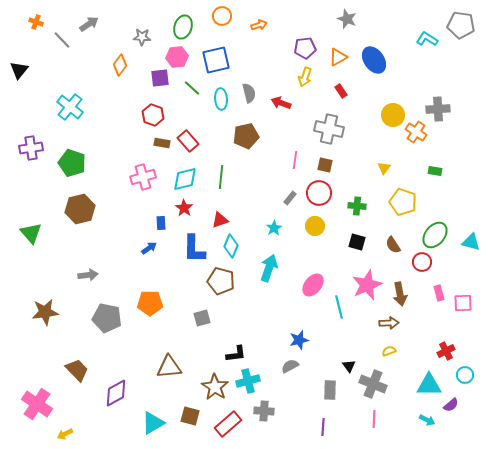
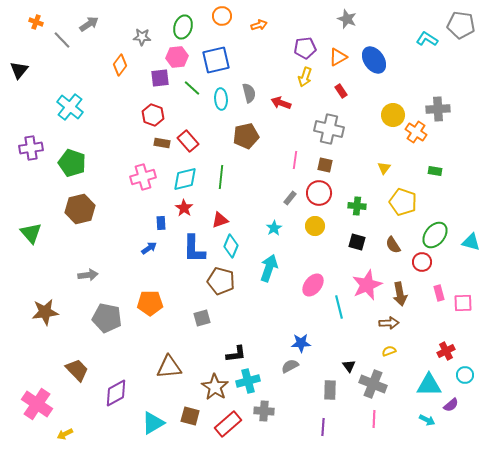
blue star at (299, 340): moved 2 px right, 3 px down; rotated 12 degrees clockwise
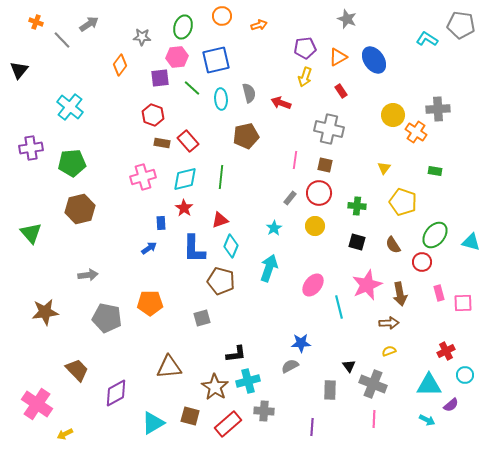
green pentagon at (72, 163): rotated 24 degrees counterclockwise
purple line at (323, 427): moved 11 px left
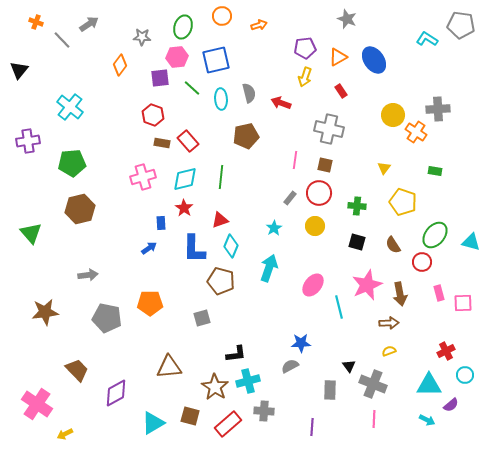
purple cross at (31, 148): moved 3 px left, 7 px up
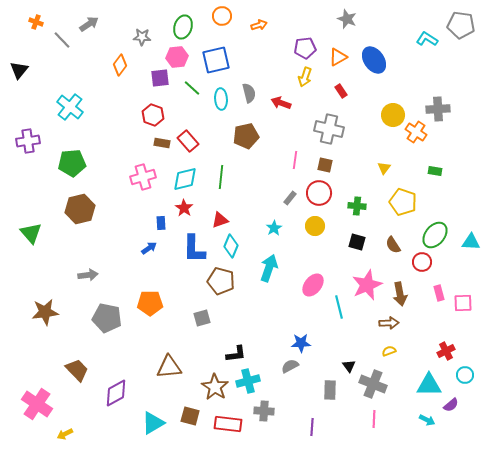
cyan triangle at (471, 242): rotated 12 degrees counterclockwise
red rectangle at (228, 424): rotated 48 degrees clockwise
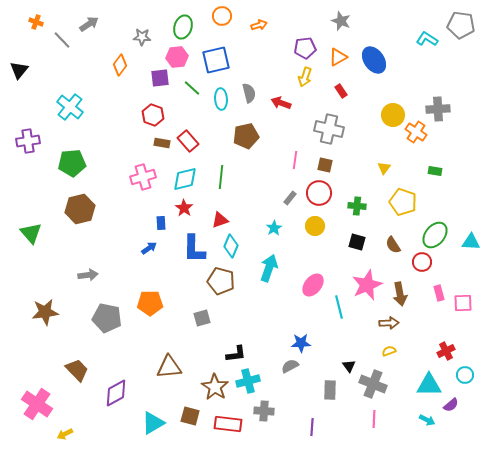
gray star at (347, 19): moved 6 px left, 2 px down
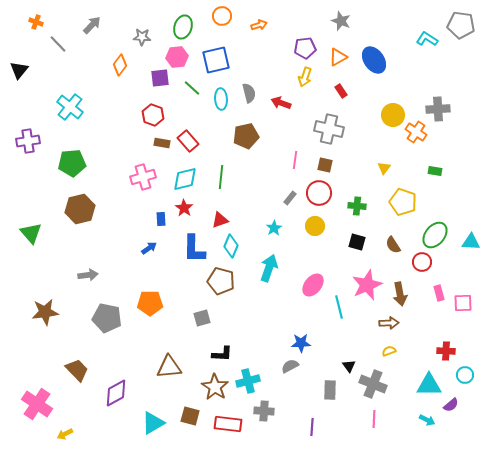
gray arrow at (89, 24): moved 3 px right, 1 px down; rotated 12 degrees counterclockwise
gray line at (62, 40): moved 4 px left, 4 px down
blue rectangle at (161, 223): moved 4 px up
red cross at (446, 351): rotated 30 degrees clockwise
black L-shape at (236, 354): moved 14 px left; rotated 10 degrees clockwise
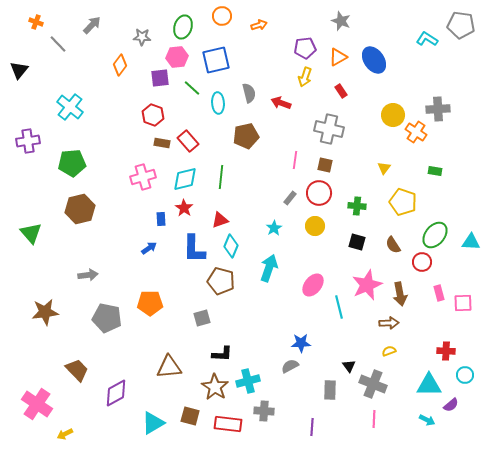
cyan ellipse at (221, 99): moved 3 px left, 4 px down
